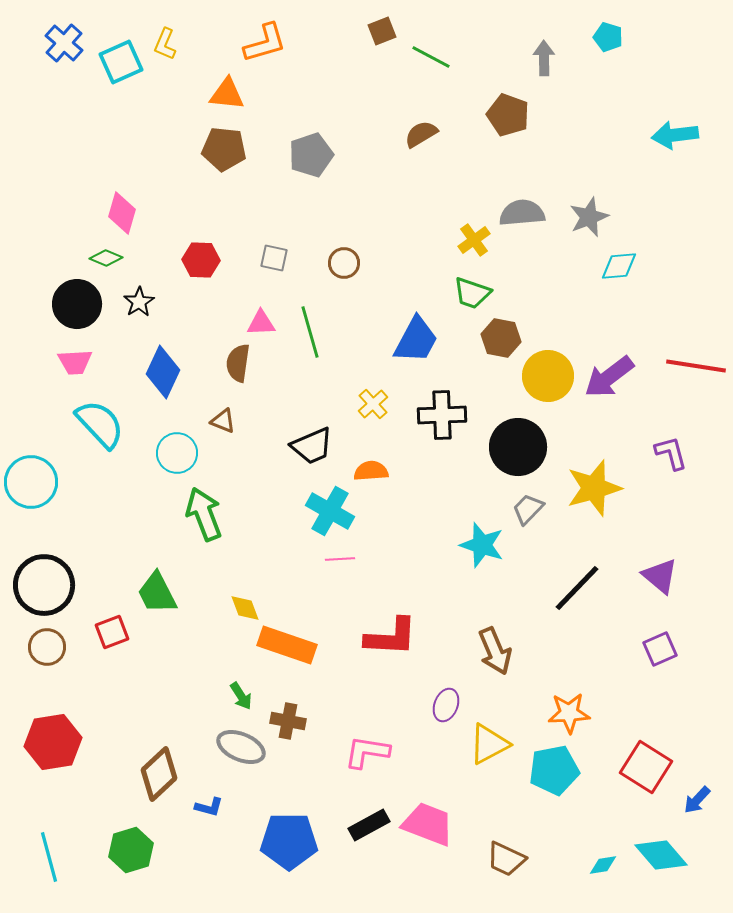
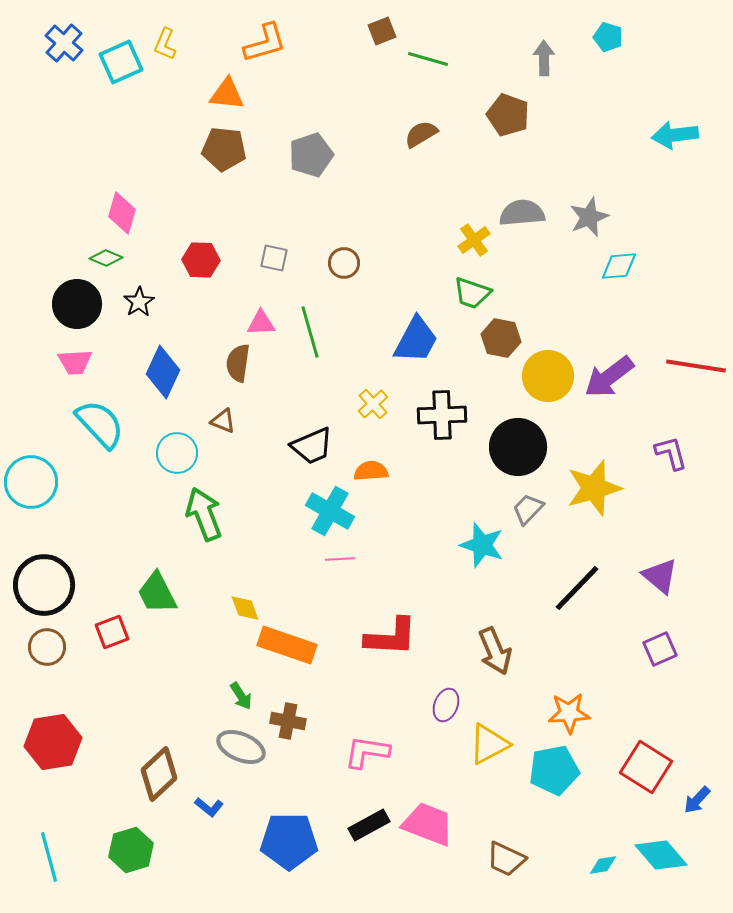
green line at (431, 57): moved 3 px left, 2 px down; rotated 12 degrees counterclockwise
blue L-shape at (209, 807): rotated 24 degrees clockwise
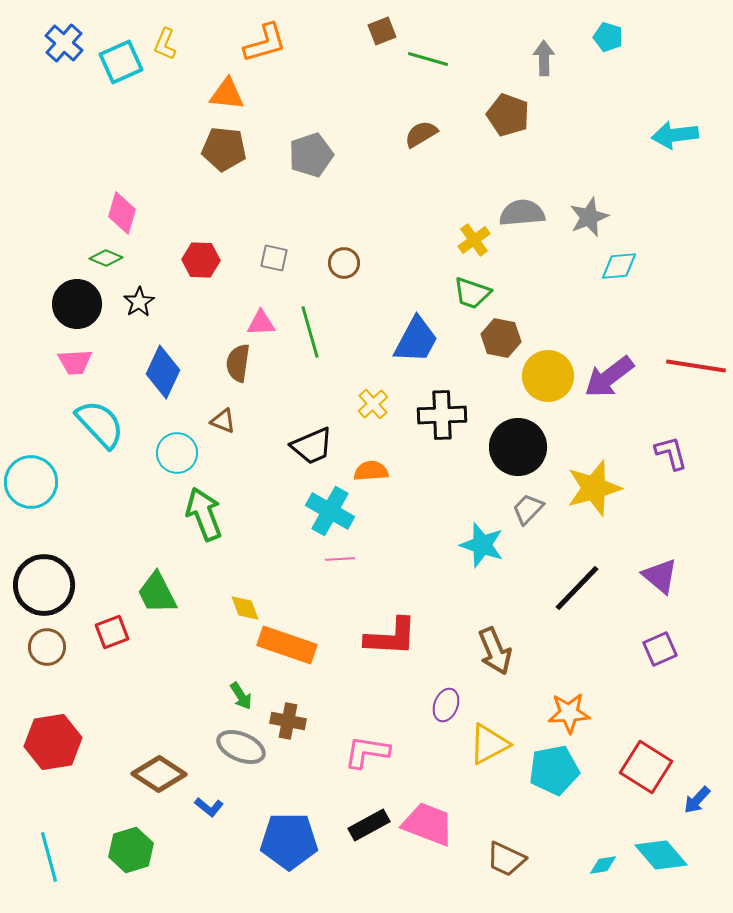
brown diamond at (159, 774): rotated 76 degrees clockwise
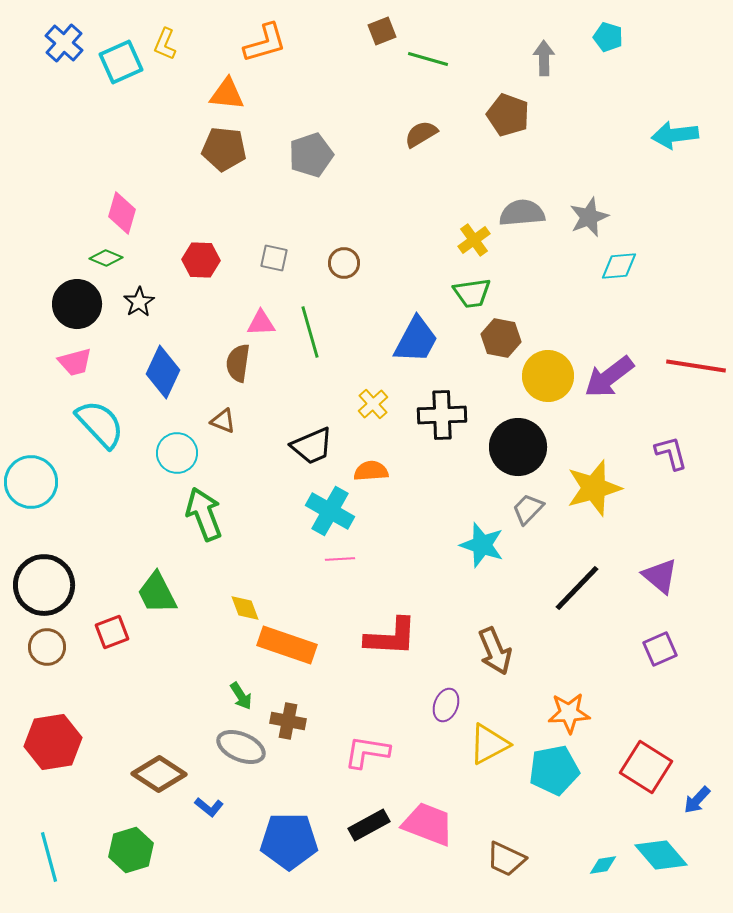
green trapezoid at (472, 293): rotated 27 degrees counterclockwise
pink trapezoid at (75, 362): rotated 12 degrees counterclockwise
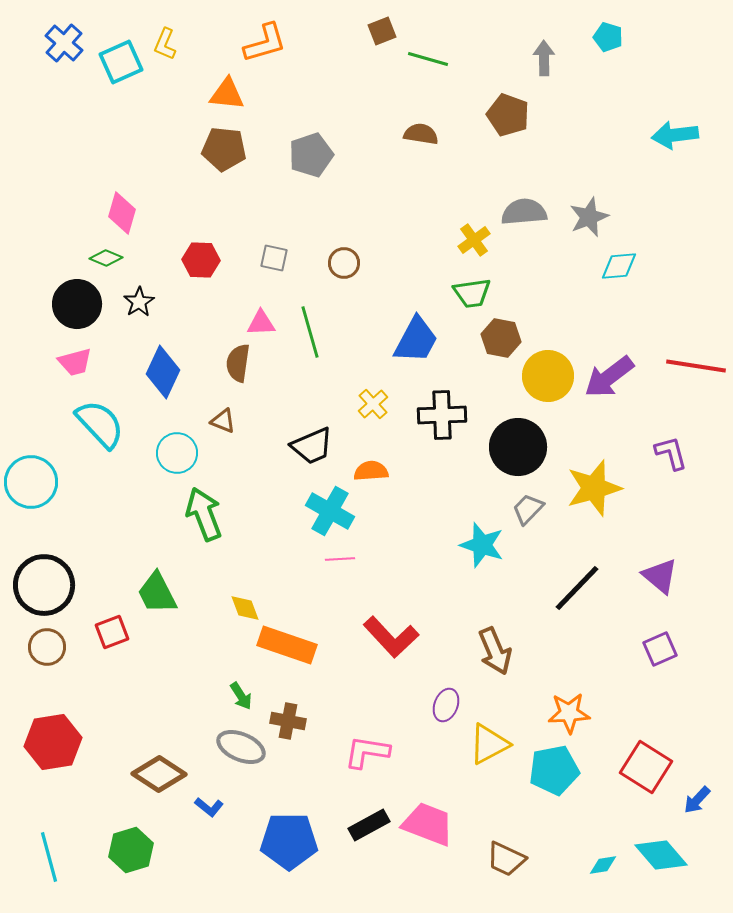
brown semicircle at (421, 134): rotated 40 degrees clockwise
gray semicircle at (522, 213): moved 2 px right, 1 px up
red L-shape at (391, 637): rotated 44 degrees clockwise
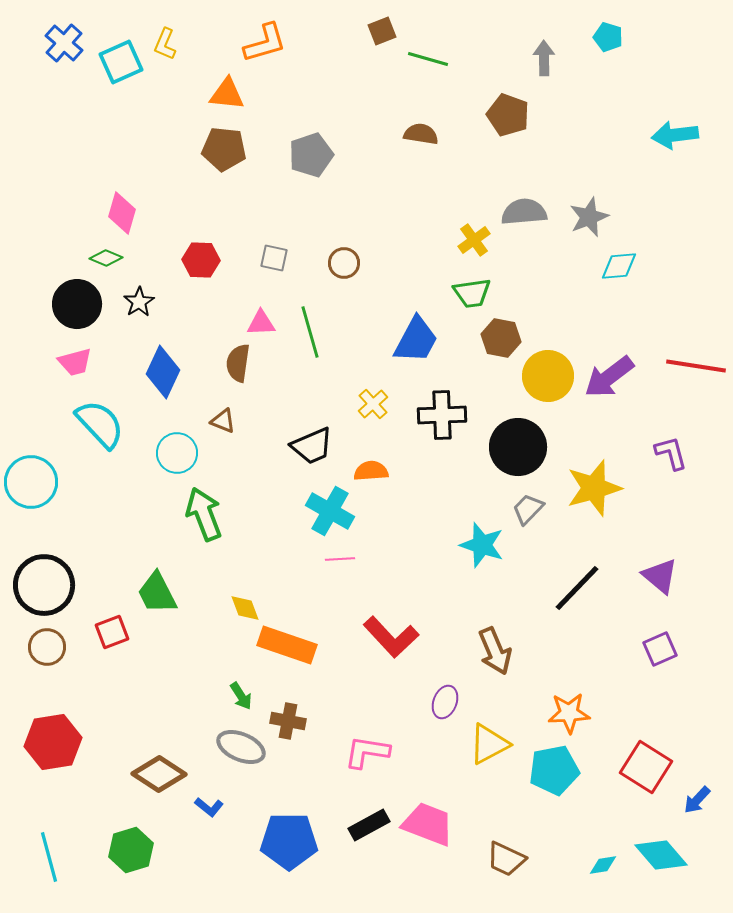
purple ellipse at (446, 705): moved 1 px left, 3 px up
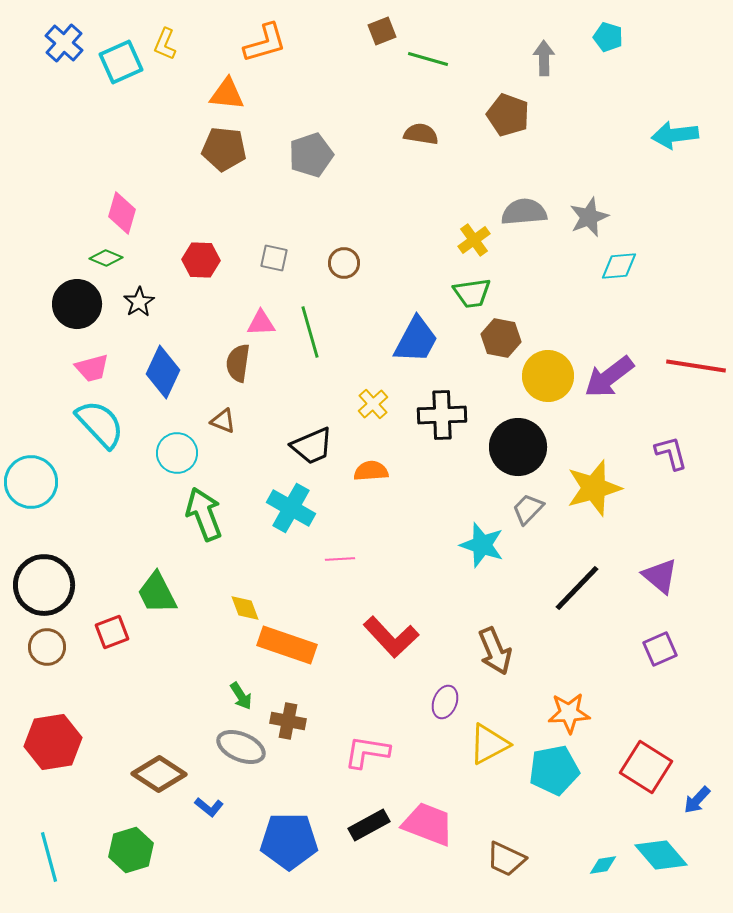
pink trapezoid at (75, 362): moved 17 px right, 6 px down
cyan cross at (330, 511): moved 39 px left, 3 px up
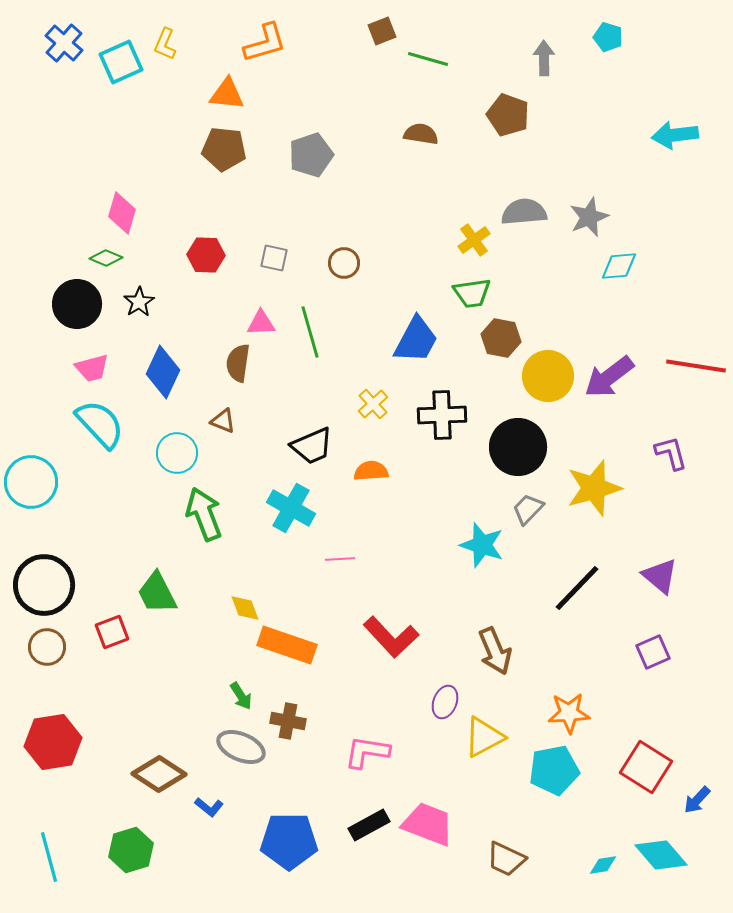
red hexagon at (201, 260): moved 5 px right, 5 px up
purple square at (660, 649): moved 7 px left, 3 px down
yellow triangle at (489, 744): moved 5 px left, 7 px up
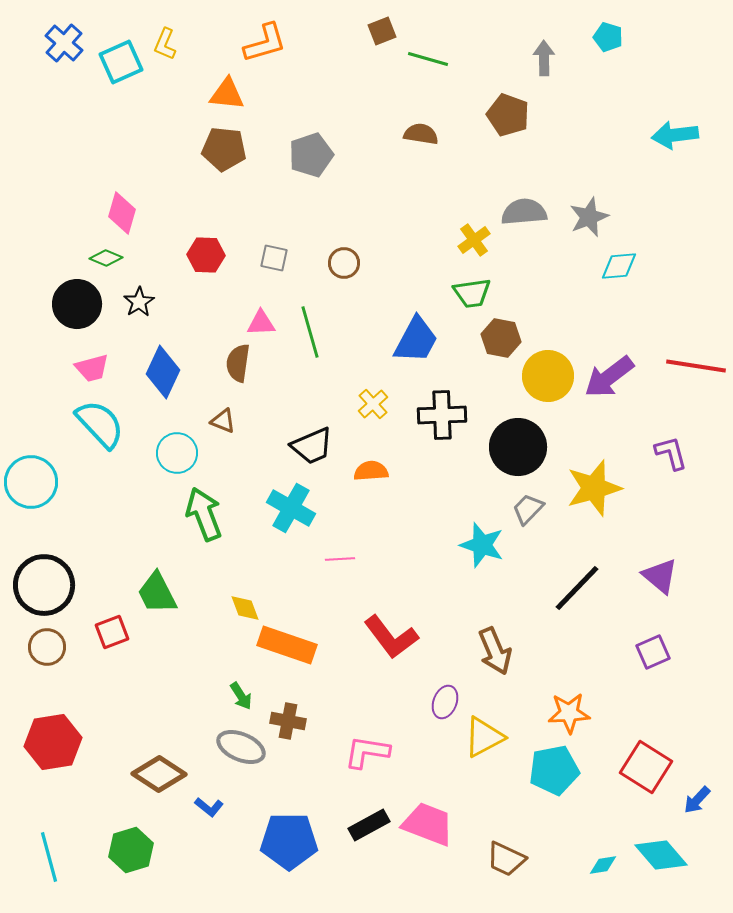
red L-shape at (391, 637): rotated 6 degrees clockwise
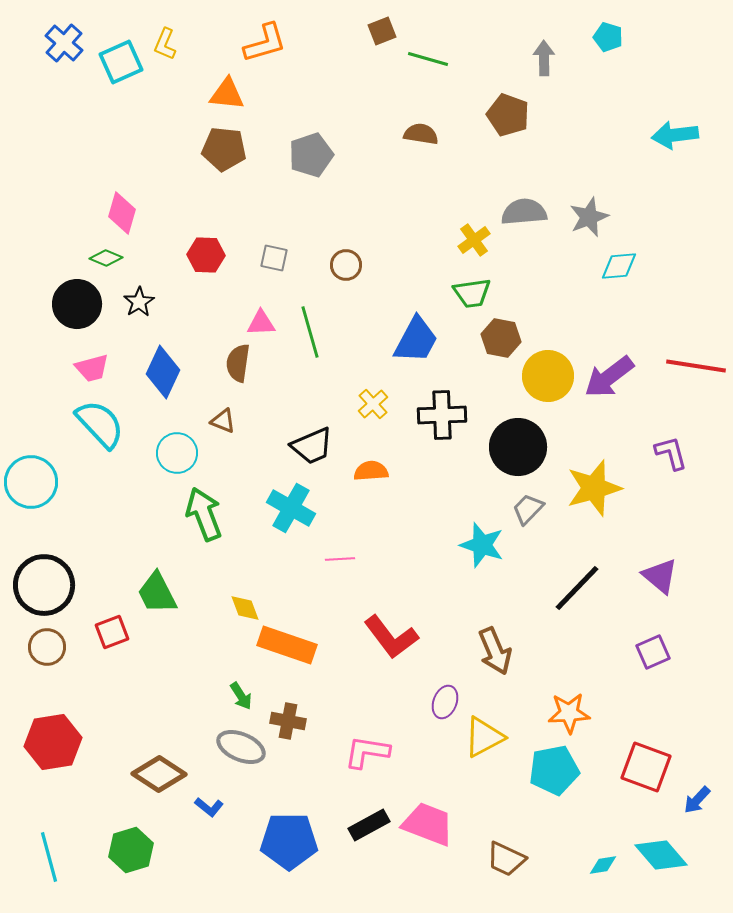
brown circle at (344, 263): moved 2 px right, 2 px down
red square at (646, 767): rotated 12 degrees counterclockwise
